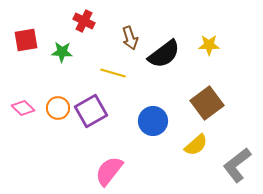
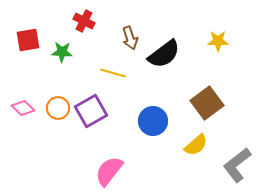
red square: moved 2 px right
yellow star: moved 9 px right, 4 px up
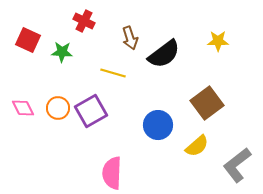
red square: rotated 35 degrees clockwise
pink diamond: rotated 20 degrees clockwise
blue circle: moved 5 px right, 4 px down
yellow semicircle: moved 1 px right, 1 px down
pink semicircle: moved 3 px right, 2 px down; rotated 36 degrees counterclockwise
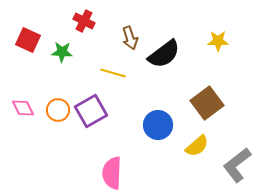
orange circle: moved 2 px down
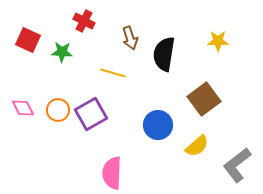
black semicircle: rotated 136 degrees clockwise
brown square: moved 3 px left, 4 px up
purple square: moved 3 px down
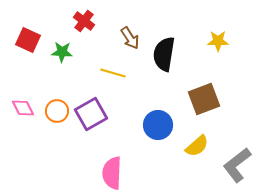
red cross: rotated 10 degrees clockwise
brown arrow: rotated 15 degrees counterclockwise
brown square: rotated 16 degrees clockwise
orange circle: moved 1 px left, 1 px down
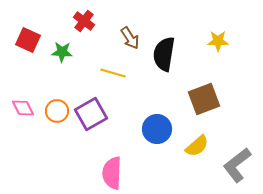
blue circle: moved 1 px left, 4 px down
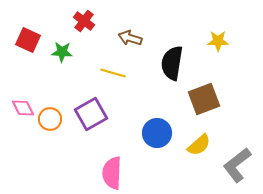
brown arrow: rotated 140 degrees clockwise
black semicircle: moved 8 px right, 9 px down
orange circle: moved 7 px left, 8 px down
blue circle: moved 4 px down
yellow semicircle: moved 2 px right, 1 px up
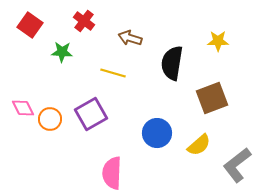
red square: moved 2 px right, 15 px up; rotated 10 degrees clockwise
brown square: moved 8 px right, 1 px up
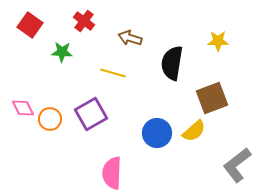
yellow semicircle: moved 5 px left, 14 px up
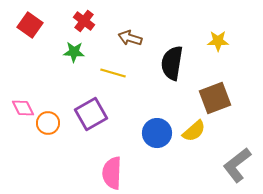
green star: moved 12 px right
brown square: moved 3 px right
orange circle: moved 2 px left, 4 px down
